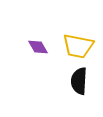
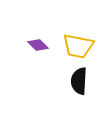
purple diamond: moved 2 px up; rotated 15 degrees counterclockwise
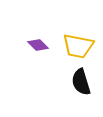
black semicircle: moved 2 px right, 1 px down; rotated 20 degrees counterclockwise
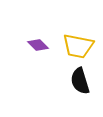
black semicircle: moved 1 px left, 1 px up
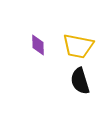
purple diamond: rotated 45 degrees clockwise
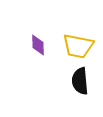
black semicircle: rotated 12 degrees clockwise
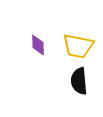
black semicircle: moved 1 px left
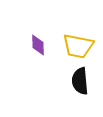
black semicircle: moved 1 px right
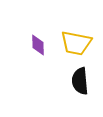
yellow trapezoid: moved 2 px left, 3 px up
